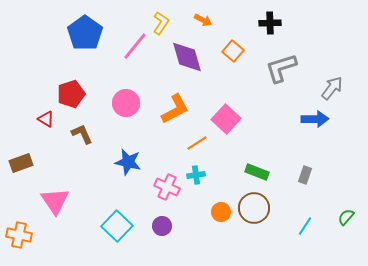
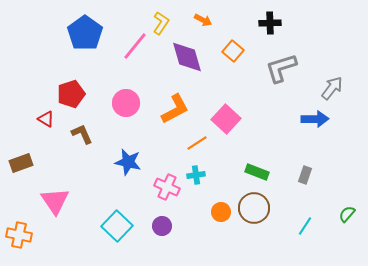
green semicircle: moved 1 px right, 3 px up
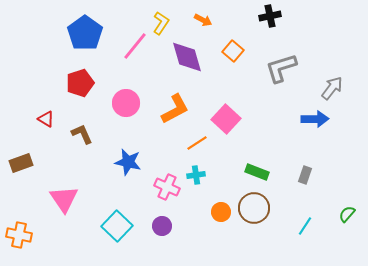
black cross: moved 7 px up; rotated 10 degrees counterclockwise
red pentagon: moved 9 px right, 11 px up
pink triangle: moved 9 px right, 2 px up
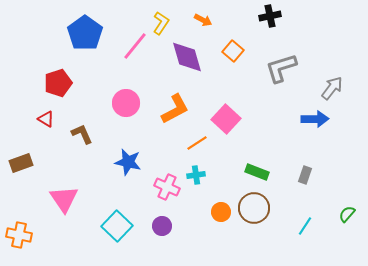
red pentagon: moved 22 px left
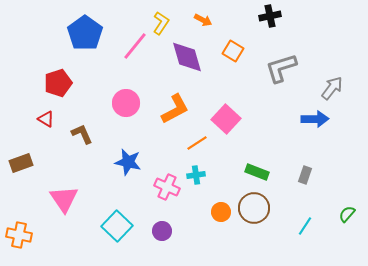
orange square: rotated 10 degrees counterclockwise
purple circle: moved 5 px down
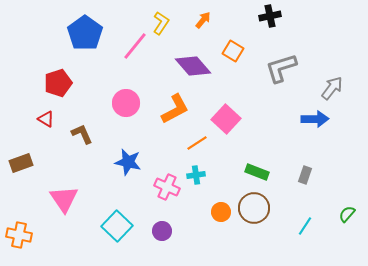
orange arrow: rotated 78 degrees counterclockwise
purple diamond: moved 6 px right, 9 px down; rotated 24 degrees counterclockwise
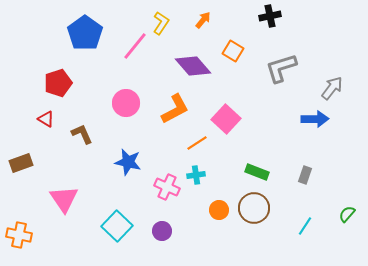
orange circle: moved 2 px left, 2 px up
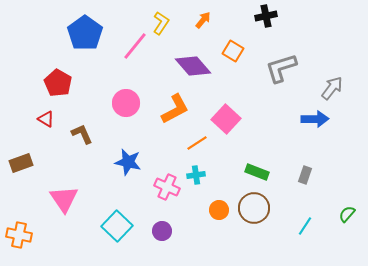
black cross: moved 4 px left
red pentagon: rotated 24 degrees counterclockwise
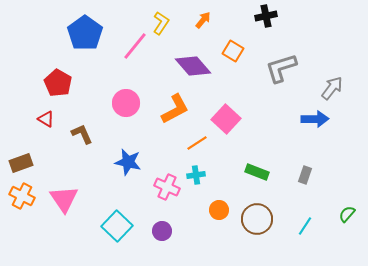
brown circle: moved 3 px right, 11 px down
orange cross: moved 3 px right, 39 px up; rotated 15 degrees clockwise
